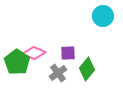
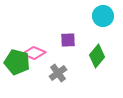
purple square: moved 13 px up
green pentagon: rotated 20 degrees counterclockwise
green diamond: moved 10 px right, 13 px up
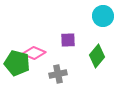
green pentagon: moved 1 px down
gray cross: moved 1 px down; rotated 24 degrees clockwise
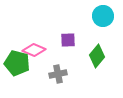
pink diamond: moved 3 px up
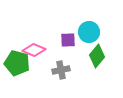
cyan circle: moved 14 px left, 16 px down
gray cross: moved 3 px right, 4 px up
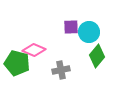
purple square: moved 3 px right, 13 px up
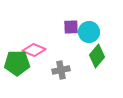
green pentagon: rotated 15 degrees counterclockwise
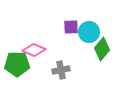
green diamond: moved 5 px right, 7 px up
green pentagon: moved 1 px down
